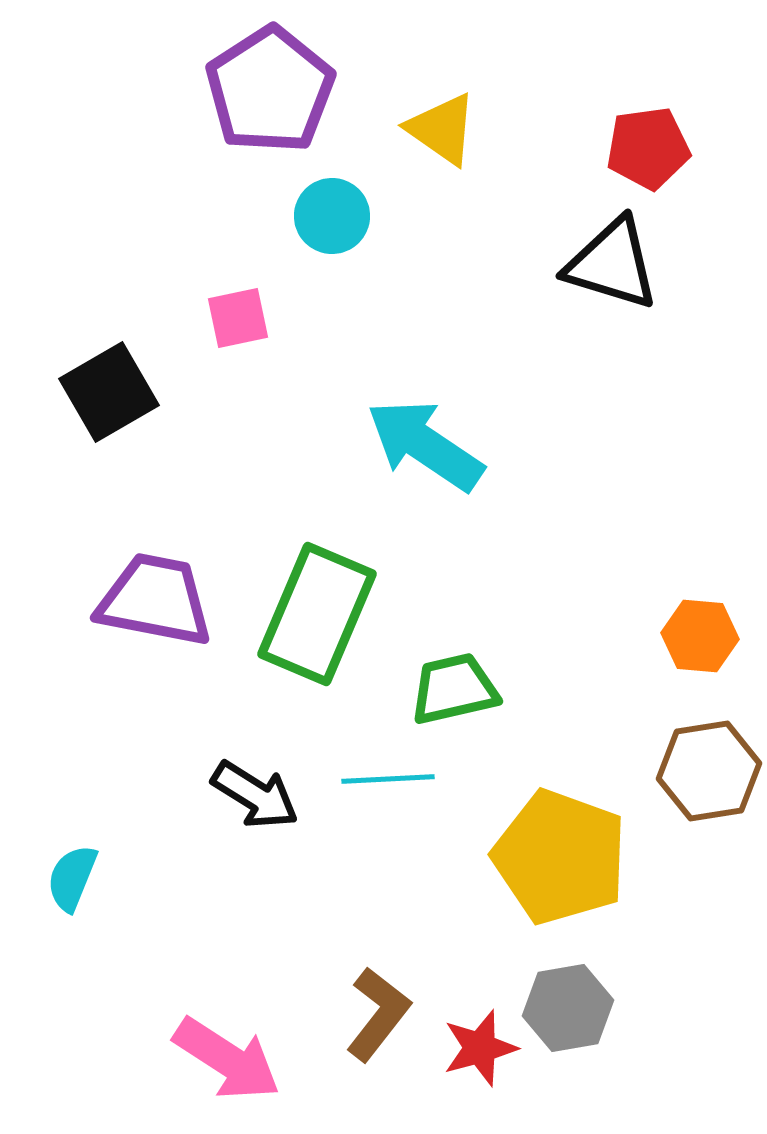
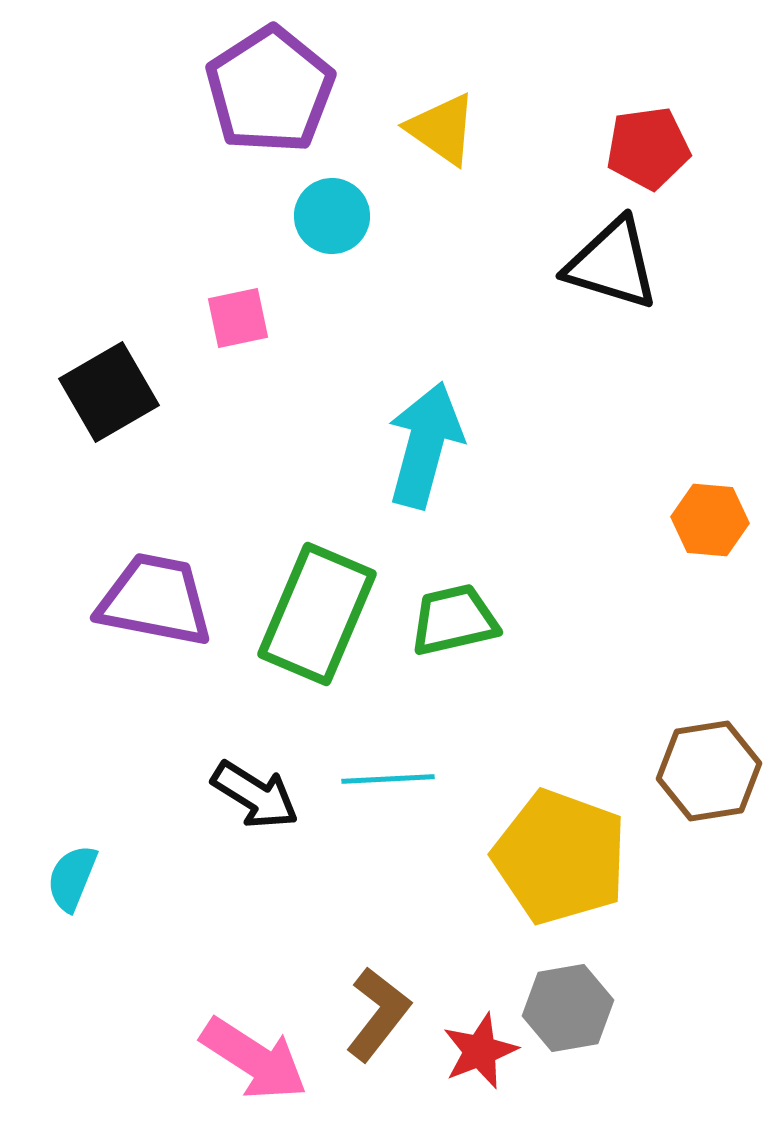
cyan arrow: rotated 71 degrees clockwise
orange hexagon: moved 10 px right, 116 px up
green trapezoid: moved 69 px up
red star: moved 3 px down; rotated 6 degrees counterclockwise
pink arrow: moved 27 px right
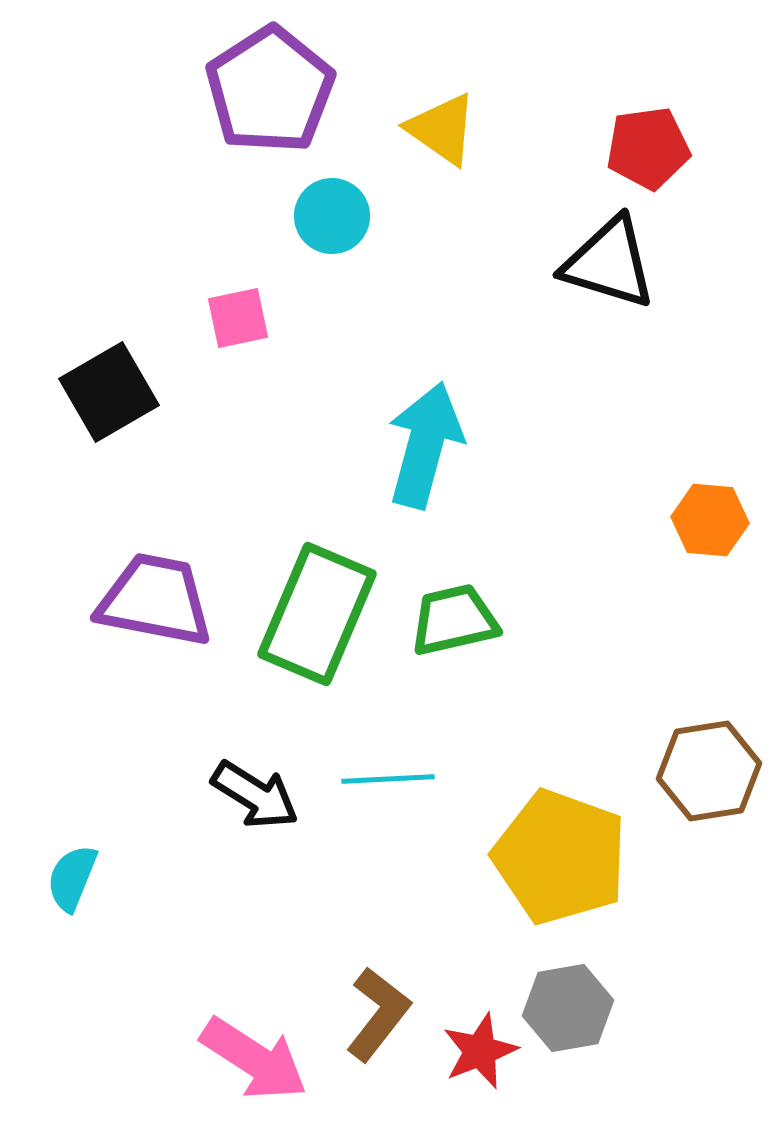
black triangle: moved 3 px left, 1 px up
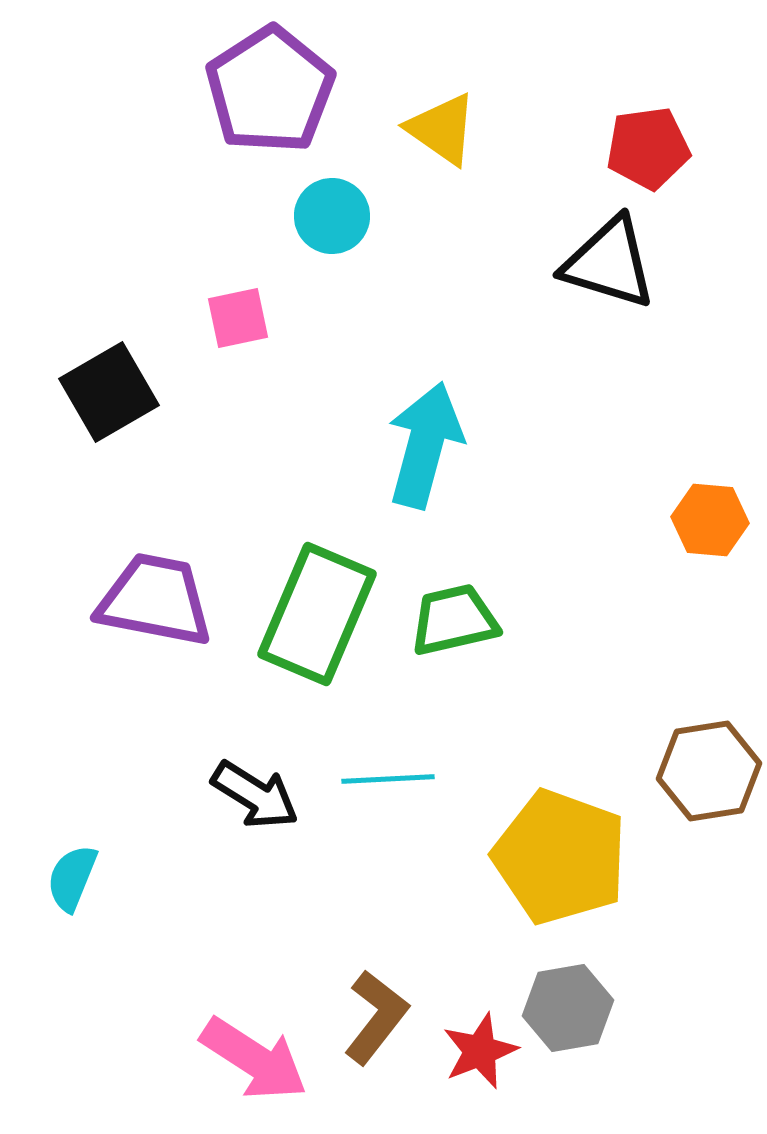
brown L-shape: moved 2 px left, 3 px down
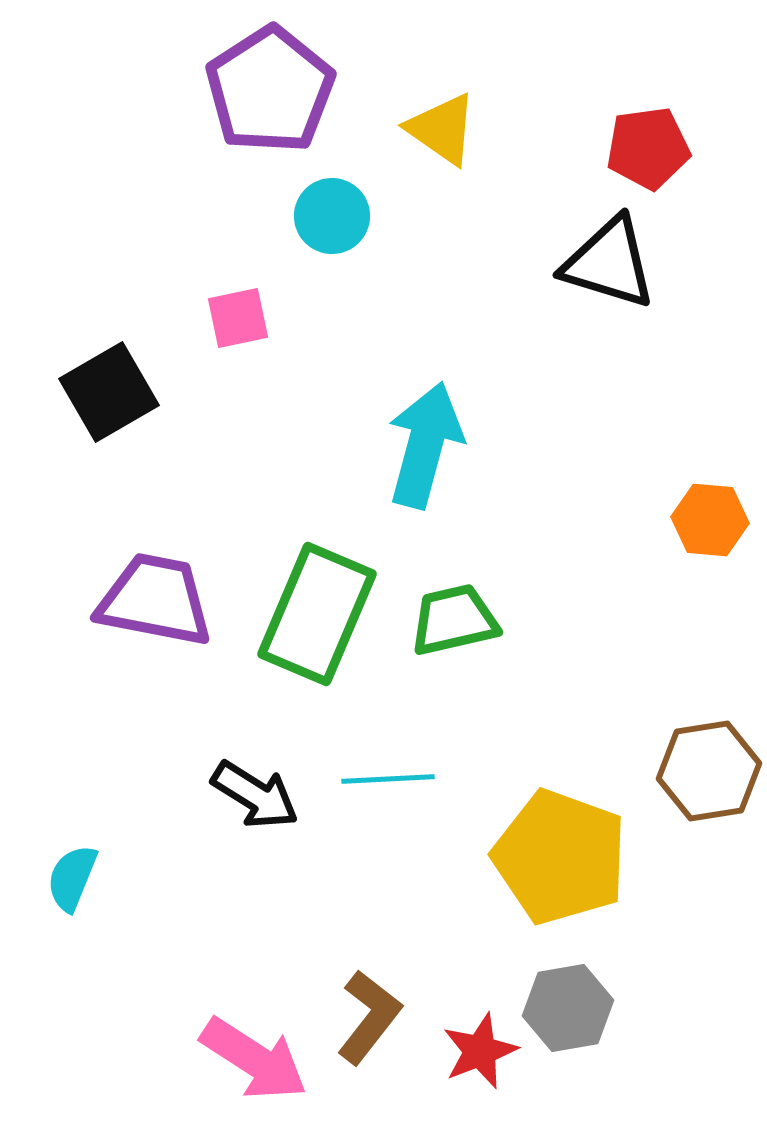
brown L-shape: moved 7 px left
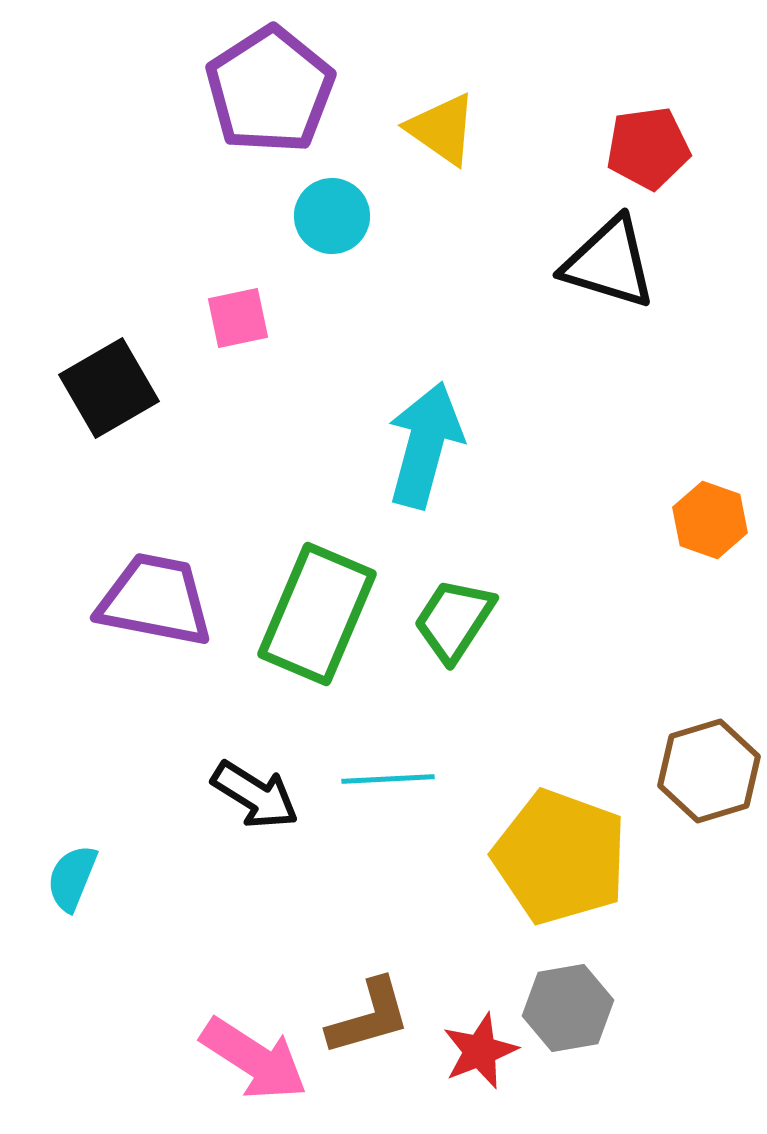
black square: moved 4 px up
orange hexagon: rotated 14 degrees clockwise
green trapezoid: rotated 44 degrees counterclockwise
brown hexagon: rotated 8 degrees counterclockwise
brown L-shape: rotated 36 degrees clockwise
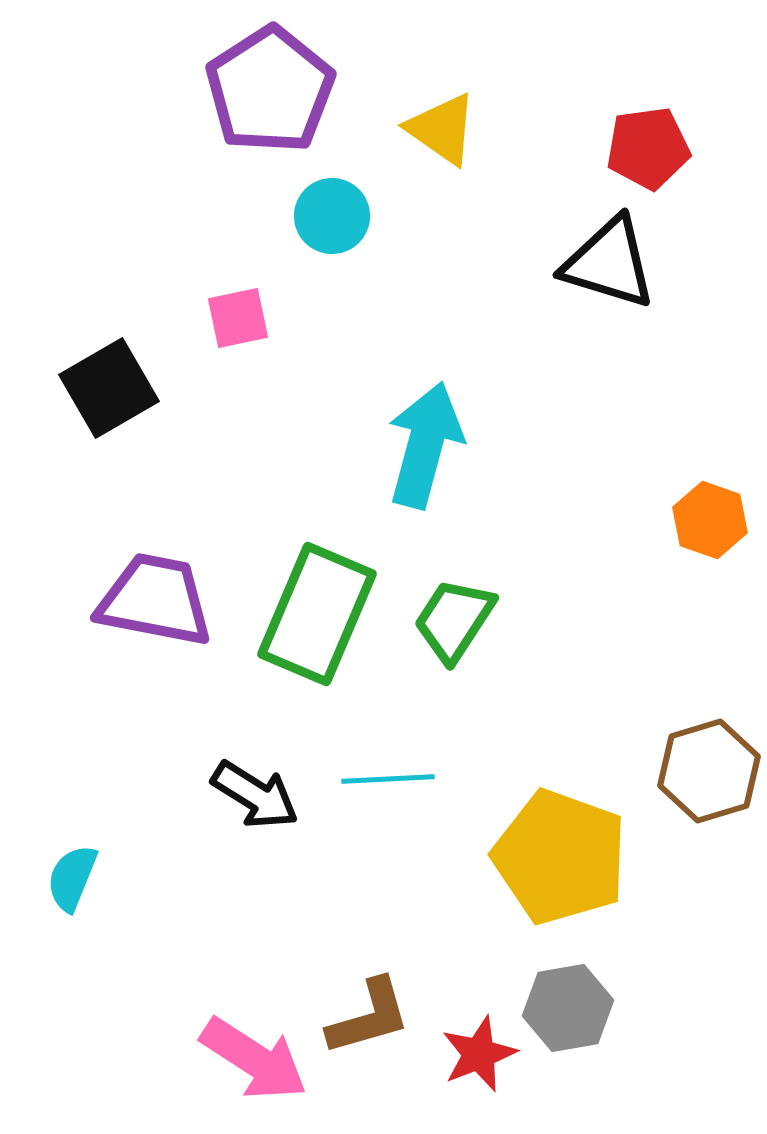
red star: moved 1 px left, 3 px down
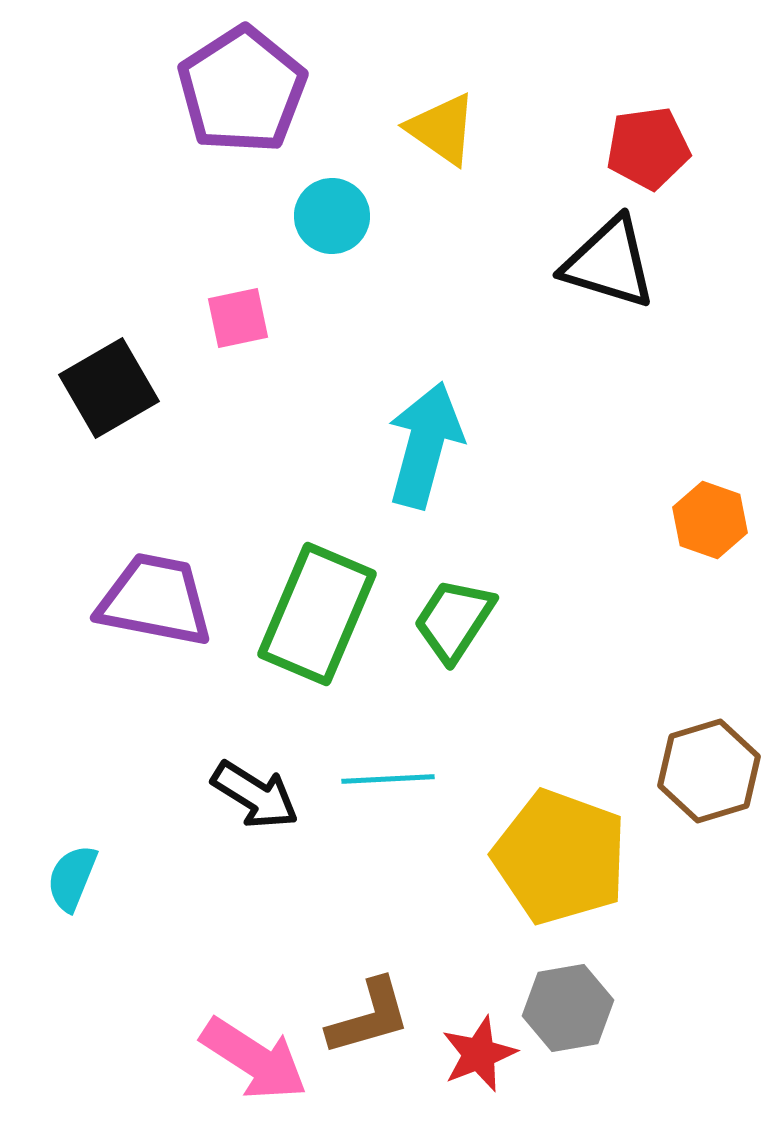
purple pentagon: moved 28 px left
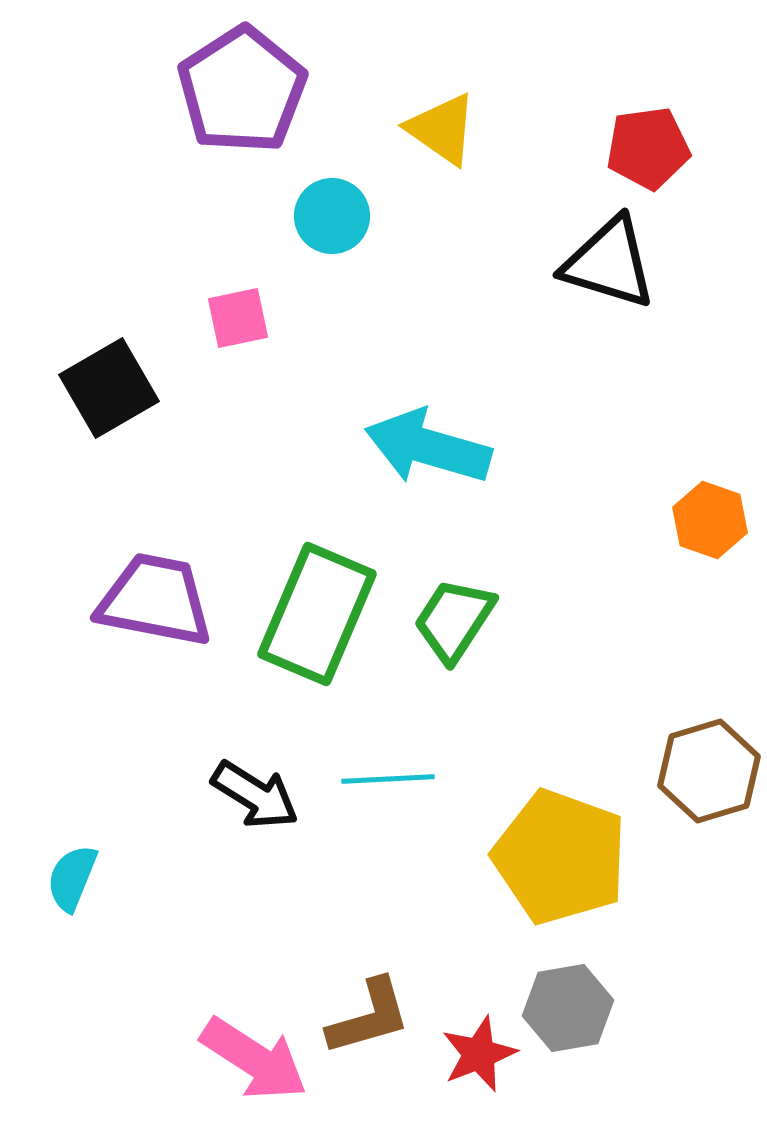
cyan arrow: moved 3 px right, 2 px down; rotated 89 degrees counterclockwise
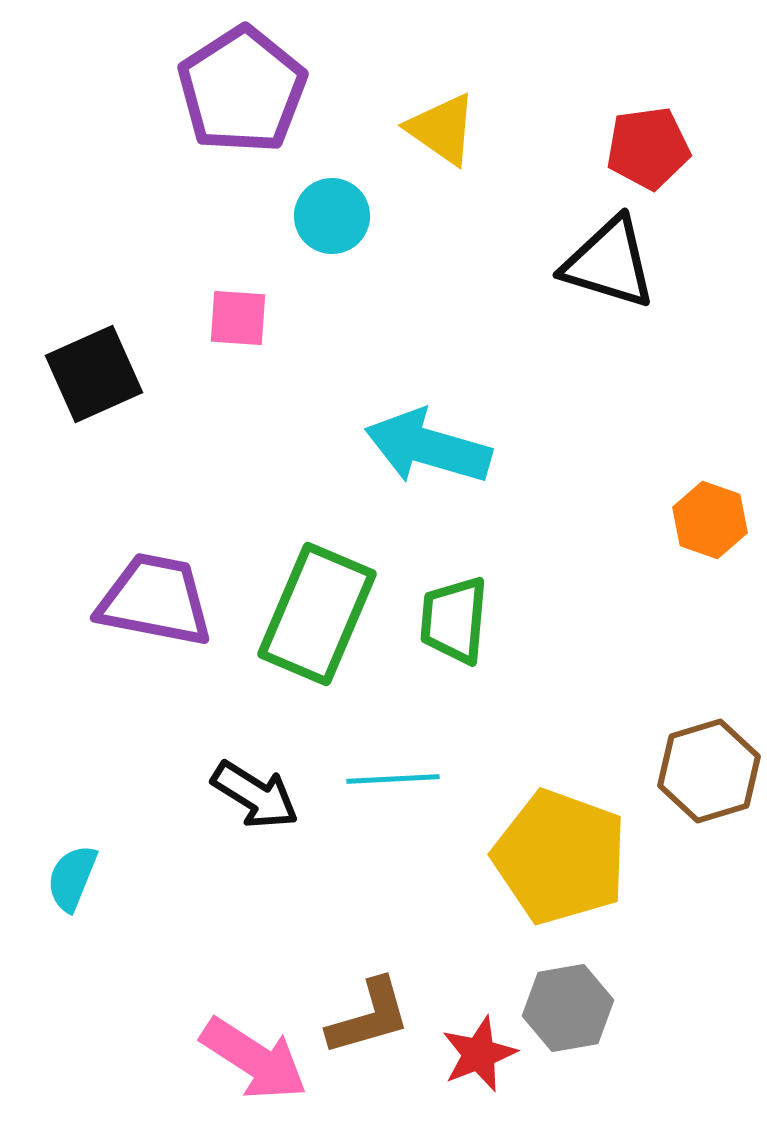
pink square: rotated 16 degrees clockwise
black square: moved 15 px left, 14 px up; rotated 6 degrees clockwise
green trapezoid: rotated 28 degrees counterclockwise
cyan line: moved 5 px right
